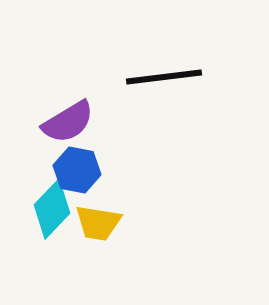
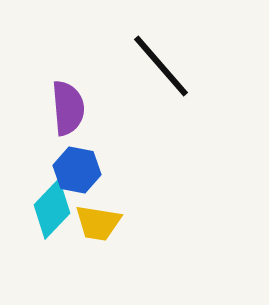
black line: moved 3 px left, 11 px up; rotated 56 degrees clockwise
purple semicircle: moved 14 px up; rotated 64 degrees counterclockwise
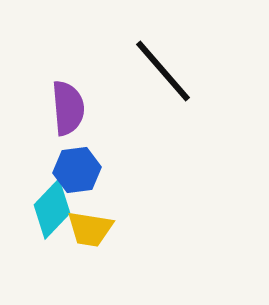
black line: moved 2 px right, 5 px down
blue hexagon: rotated 18 degrees counterclockwise
yellow trapezoid: moved 8 px left, 6 px down
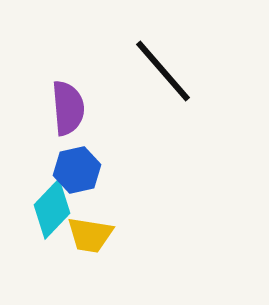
blue hexagon: rotated 6 degrees counterclockwise
yellow trapezoid: moved 6 px down
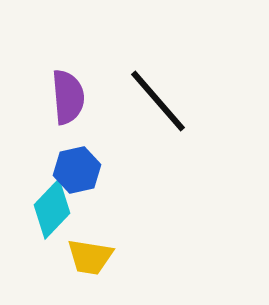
black line: moved 5 px left, 30 px down
purple semicircle: moved 11 px up
yellow trapezoid: moved 22 px down
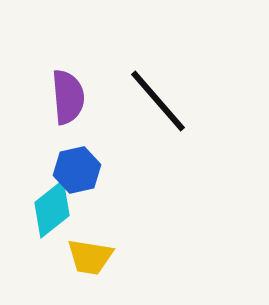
cyan diamond: rotated 8 degrees clockwise
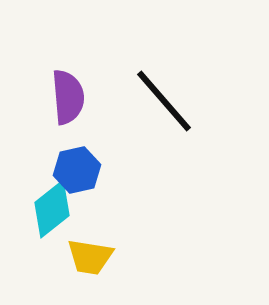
black line: moved 6 px right
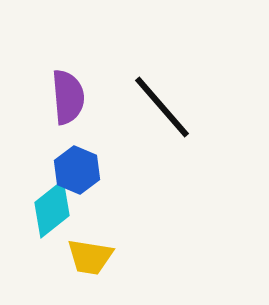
black line: moved 2 px left, 6 px down
blue hexagon: rotated 24 degrees counterclockwise
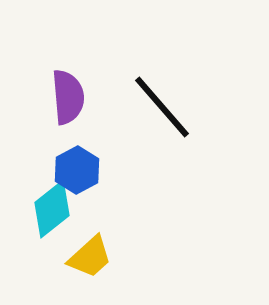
blue hexagon: rotated 9 degrees clockwise
yellow trapezoid: rotated 51 degrees counterclockwise
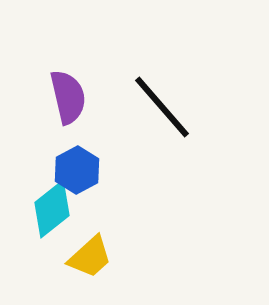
purple semicircle: rotated 8 degrees counterclockwise
